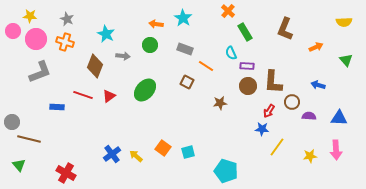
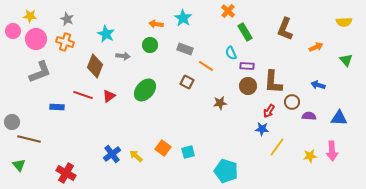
pink arrow at (336, 150): moved 4 px left, 1 px down
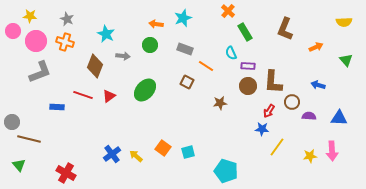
cyan star at (183, 18): rotated 18 degrees clockwise
pink circle at (36, 39): moved 2 px down
purple rectangle at (247, 66): moved 1 px right
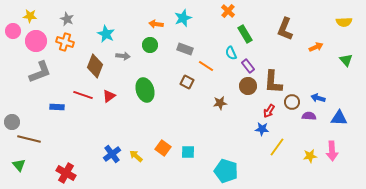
green rectangle at (245, 32): moved 2 px down
purple rectangle at (248, 66): rotated 48 degrees clockwise
blue arrow at (318, 85): moved 13 px down
green ellipse at (145, 90): rotated 60 degrees counterclockwise
cyan square at (188, 152): rotated 16 degrees clockwise
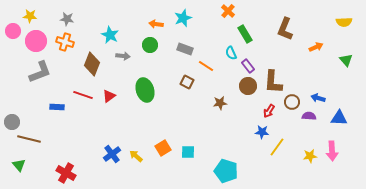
gray star at (67, 19): rotated 16 degrees counterclockwise
cyan star at (106, 34): moved 4 px right, 1 px down
brown diamond at (95, 66): moved 3 px left, 2 px up
blue star at (262, 129): moved 3 px down
orange square at (163, 148): rotated 21 degrees clockwise
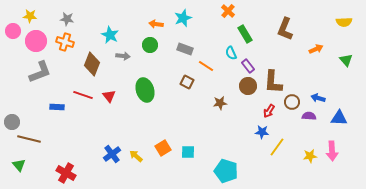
orange arrow at (316, 47): moved 2 px down
red triangle at (109, 96): rotated 32 degrees counterclockwise
